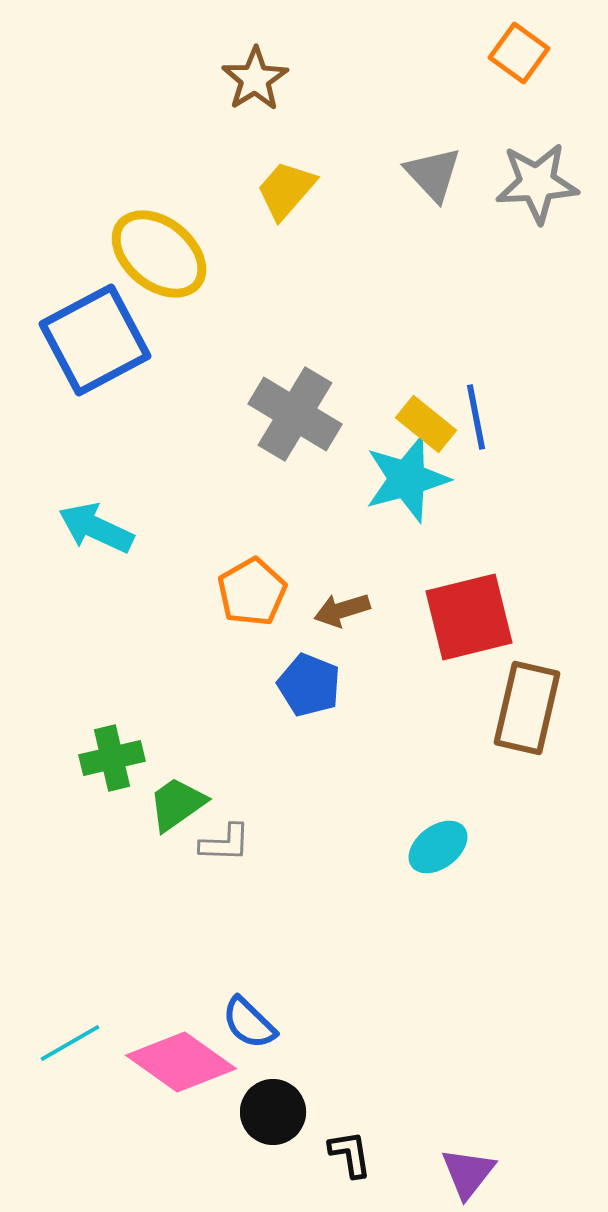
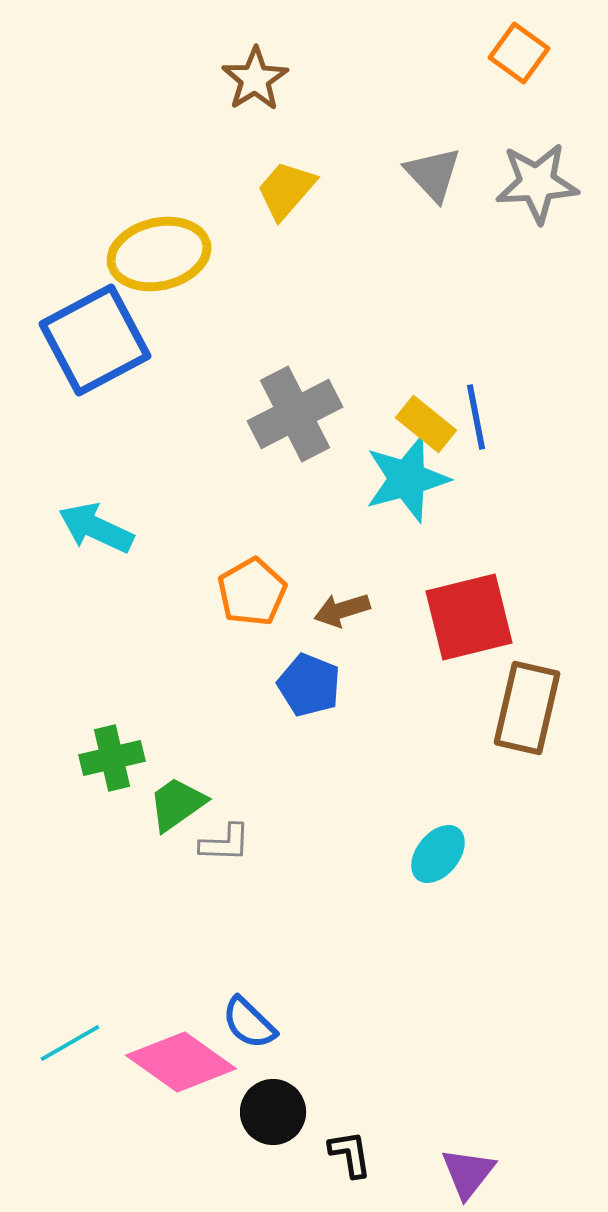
yellow ellipse: rotated 52 degrees counterclockwise
gray cross: rotated 32 degrees clockwise
cyan ellipse: moved 7 px down; rotated 14 degrees counterclockwise
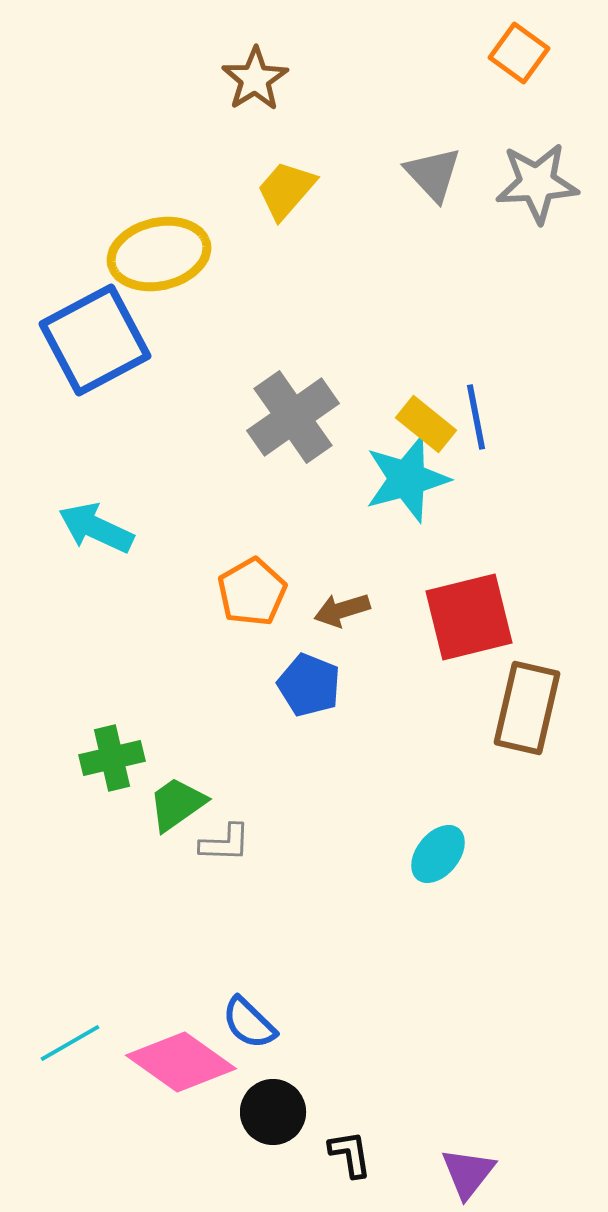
gray cross: moved 2 px left, 3 px down; rotated 8 degrees counterclockwise
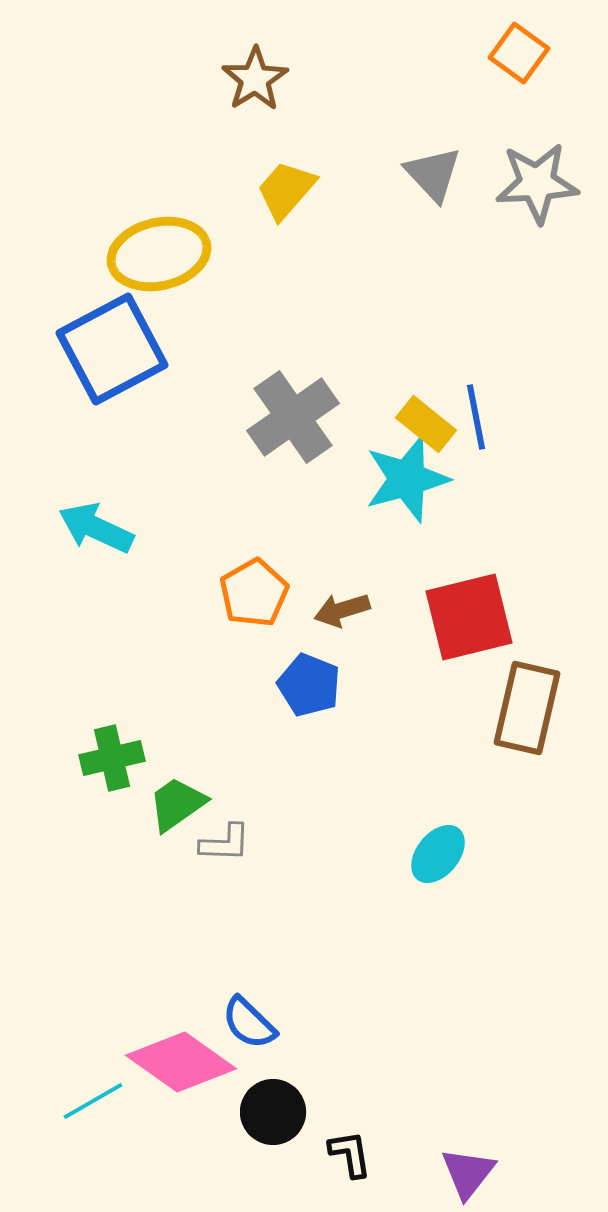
blue square: moved 17 px right, 9 px down
orange pentagon: moved 2 px right, 1 px down
cyan line: moved 23 px right, 58 px down
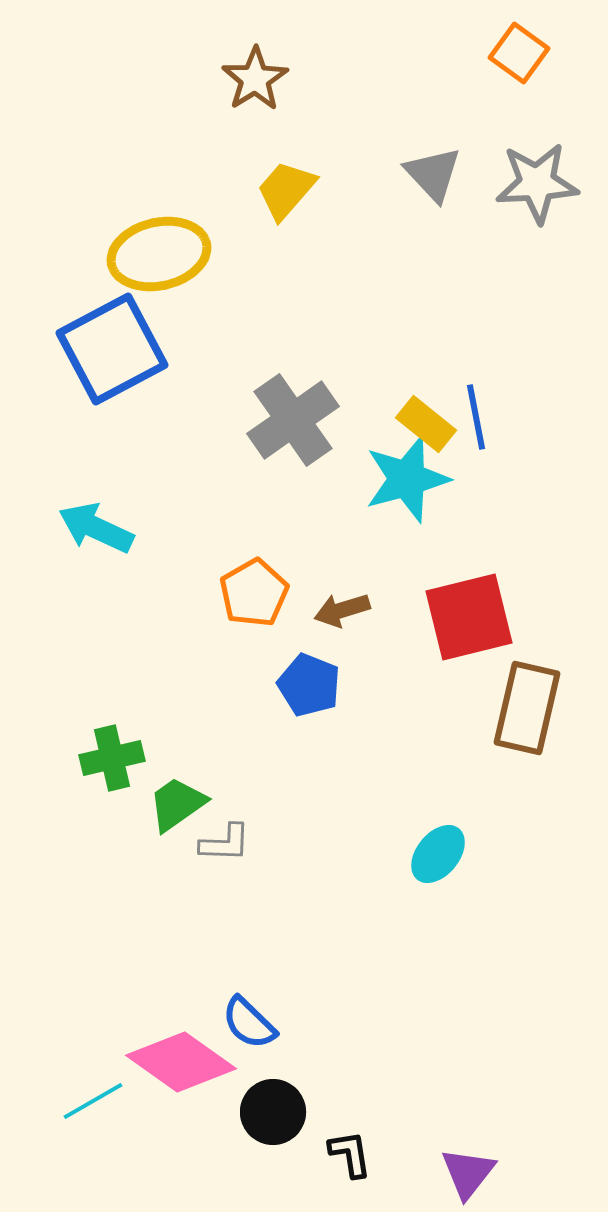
gray cross: moved 3 px down
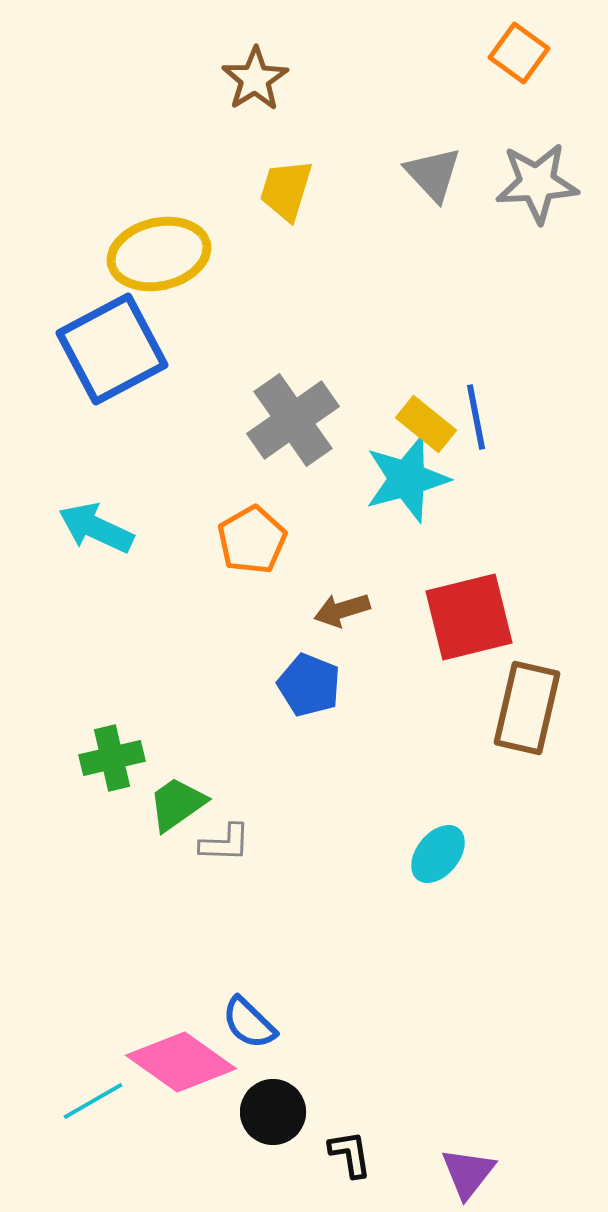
yellow trapezoid: rotated 24 degrees counterclockwise
orange pentagon: moved 2 px left, 53 px up
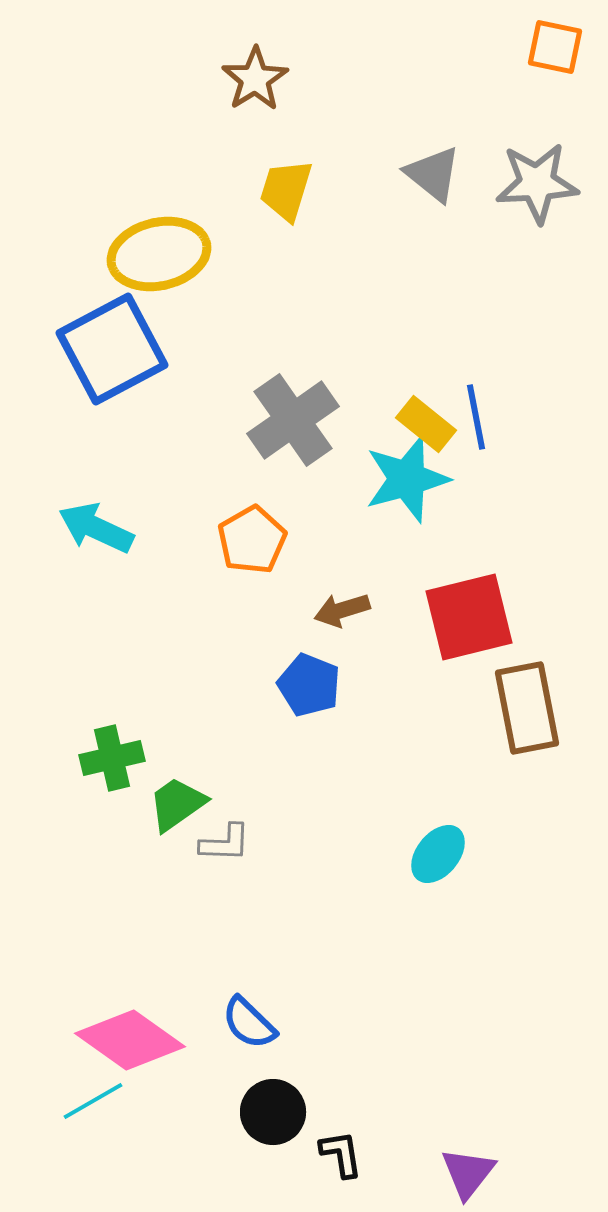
orange square: moved 36 px right, 6 px up; rotated 24 degrees counterclockwise
gray triangle: rotated 8 degrees counterclockwise
brown rectangle: rotated 24 degrees counterclockwise
pink diamond: moved 51 px left, 22 px up
black L-shape: moved 9 px left
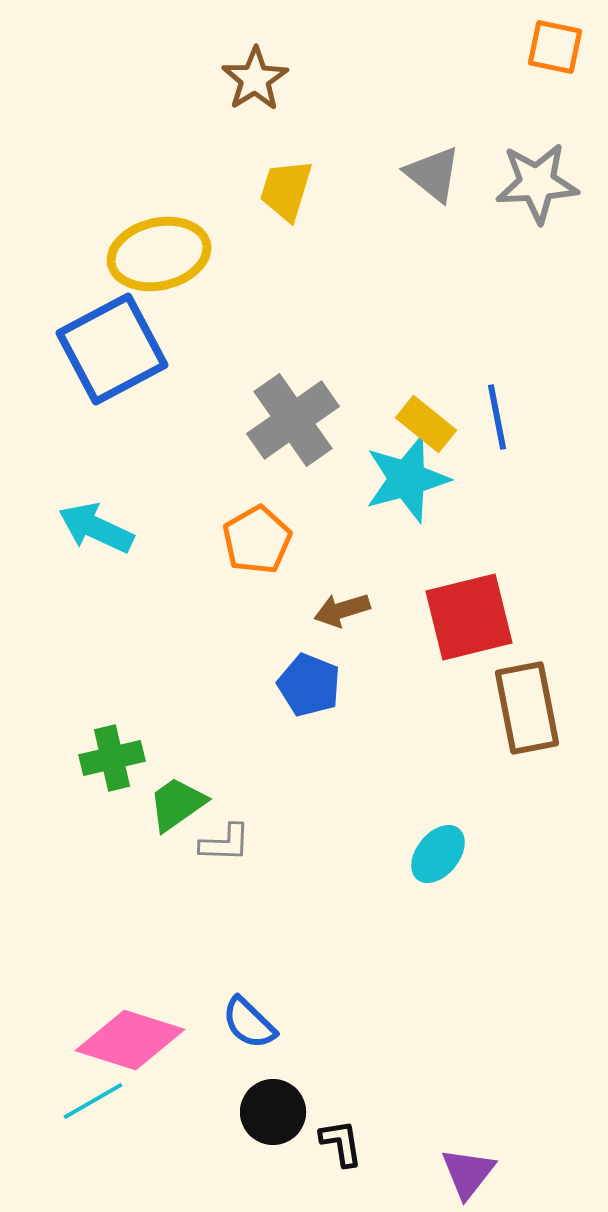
blue line: moved 21 px right
orange pentagon: moved 5 px right
pink diamond: rotated 18 degrees counterclockwise
black L-shape: moved 11 px up
